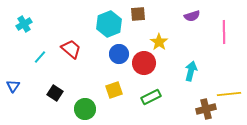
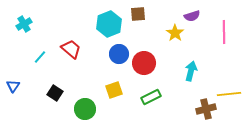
yellow star: moved 16 px right, 9 px up
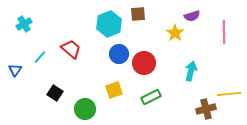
blue triangle: moved 2 px right, 16 px up
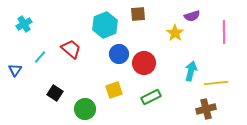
cyan hexagon: moved 4 px left, 1 px down
yellow line: moved 13 px left, 11 px up
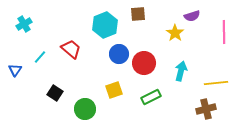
cyan arrow: moved 10 px left
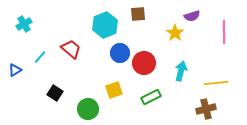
blue circle: moved 1 px right, 1 px up
blue triangle: rotated 24 degrees clockwise
green circle: moved 3 px right
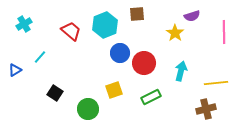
brown square: moved 1 px left
red trapezoid: moved 18 px up
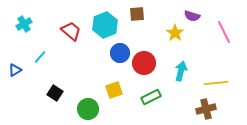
purple semicircle: rotated 35 degrees clockwise
pink line: rotated 25 degrees counterclockwise
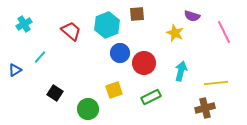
cyan hexagon: moved 2 px right
yellow star: rotated 12 degrees counterclockwise
brown cross: moved 1 px left, 1 px up
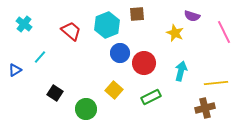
cyan cross: rotated 21 degrees counterclockwise
yellow square: rotated 30 degrees counterclockwise
green circle: moved 2 px left
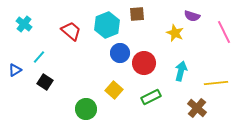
cyan line: moved 1 px left
black square: moved 10 px left, 11 px up
brown cross: moved 8 px left; rotated 36 degrees counterclockwise
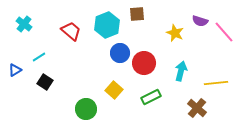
purple semicircle: moved 8 px right, 5 px down
pink line: rotated 15 degrees counterclockwise
cyan line: rotated 16 degrees clockwise
